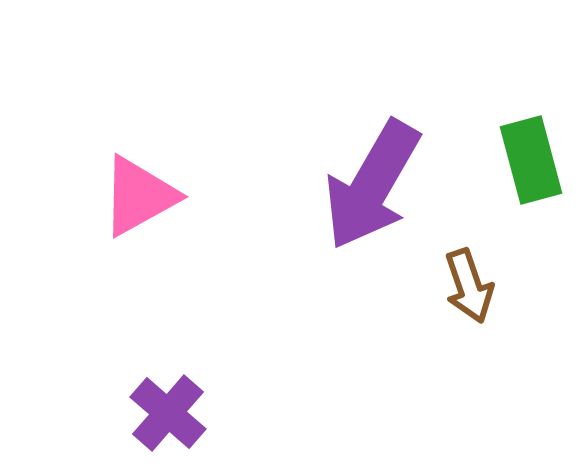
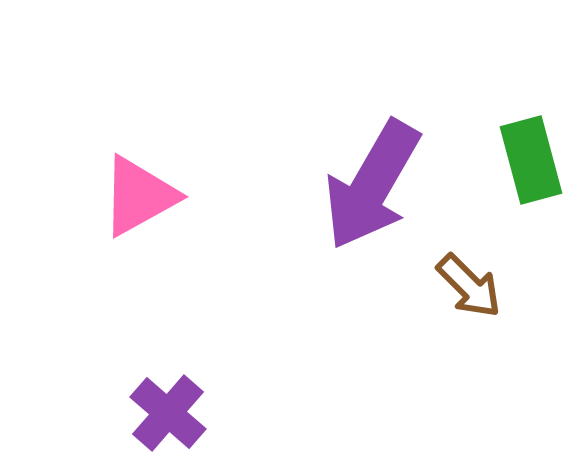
brown arrow: rotated 26 degrees counterclockwise
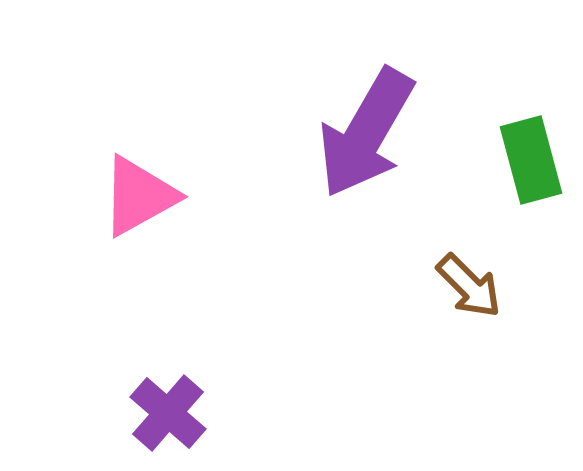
purple arrow: moved 6 px left, 52 px up
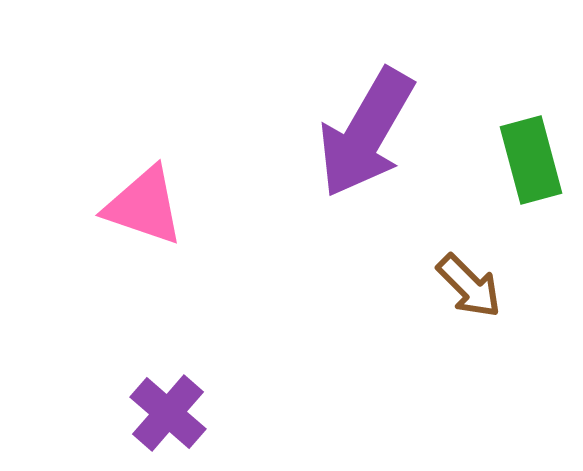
pink triangle: moved 5 px right, 10 px down; rotated 48 degrees clockwise
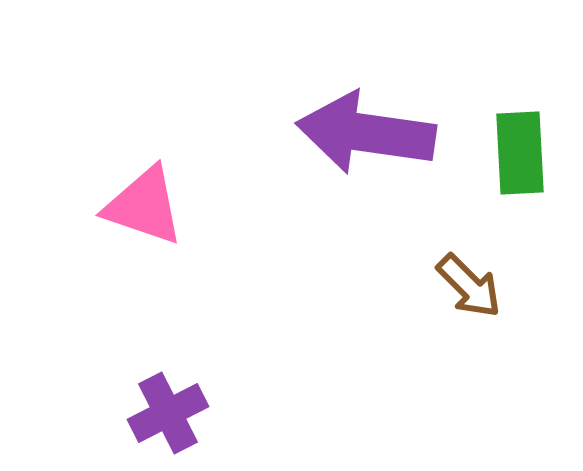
purple arrow: rotated 68 degrees clockwise
green rectangle: moved 11 px left, 7 px up; rotated 12 degrees clockwise
purple cross: rotated 22 degrees clockwise
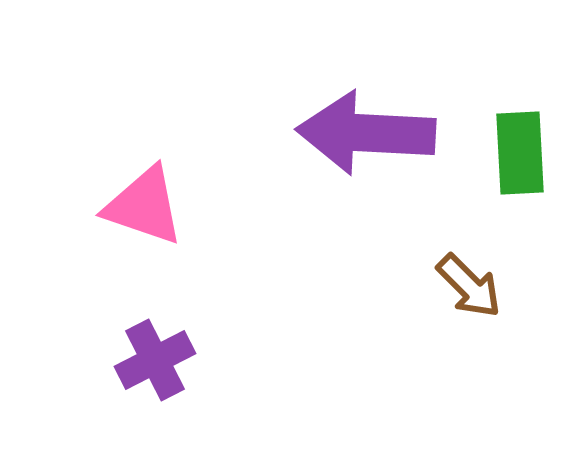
purple arrow: rotated 5 degrees counterclockwise
purple cross: moved 13 px left, 53 px up
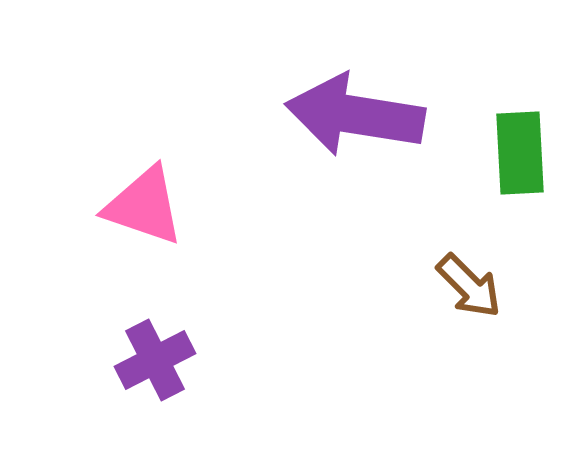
purple arrow: moved 11 px left, 18 px up; rotated 6 degrees clockwise
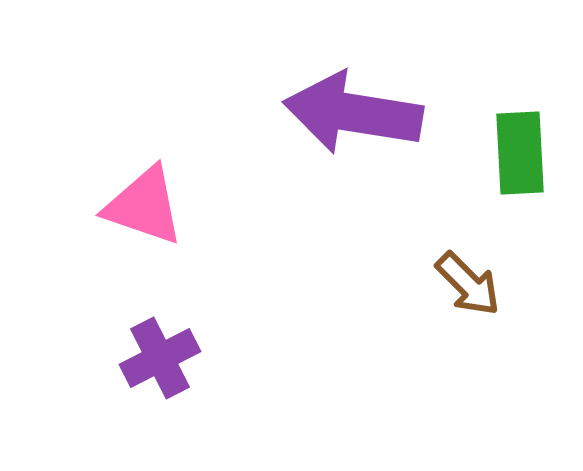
purple arrow: moved 2 px left, 2 px up
brown arrow: moved 1 px left, 2 px up
purple cross: moved 5 px right, 2 px up
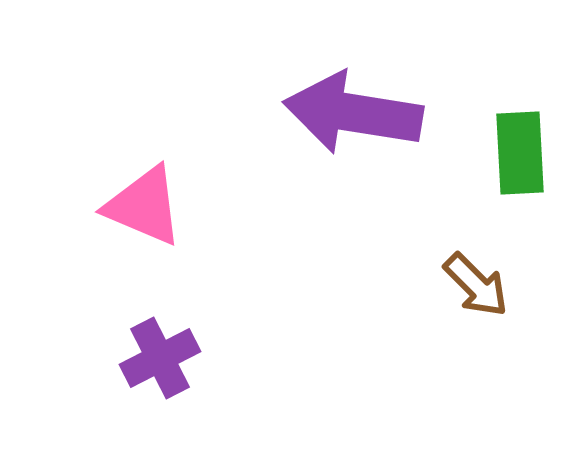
pink triangle: rotated 4 degrees clockwise
brown arrow: moved 8 px right, 1 px down
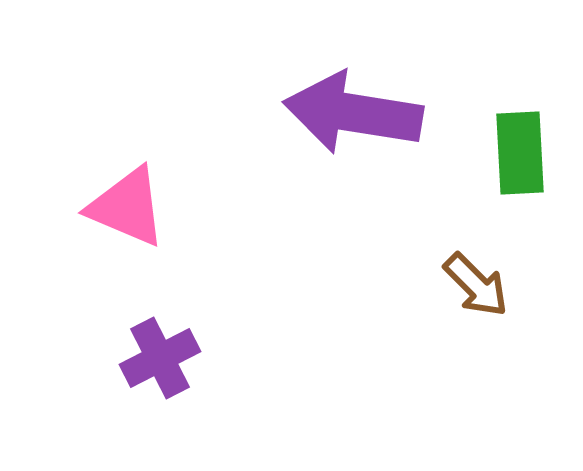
pink triangle: moved 17 px left, 1 px down
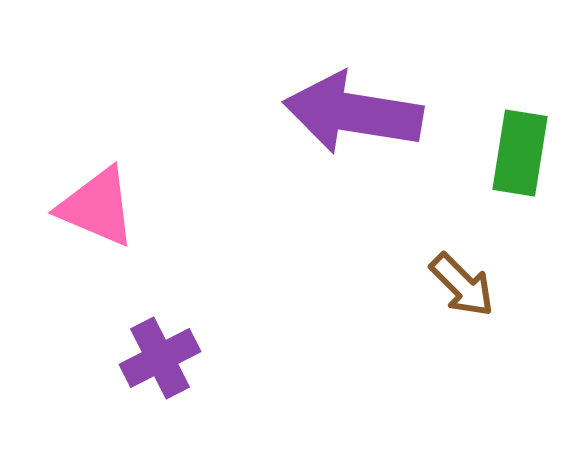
green rectangle: rotated 12 degrees clockwise
pink triangle: moved 30 px left
brown arrow: moved 14 px left
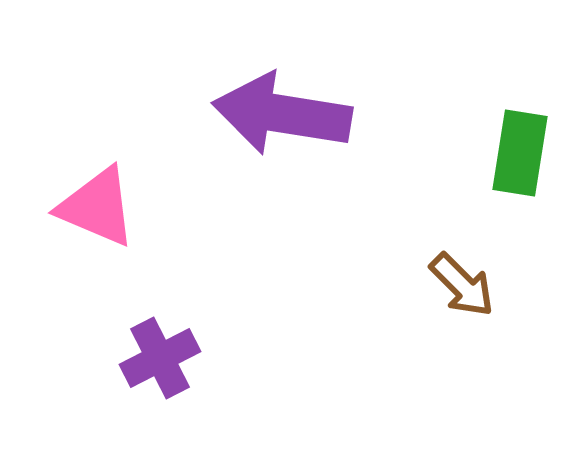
purple arrow: moved 71 px left, 1 px down
